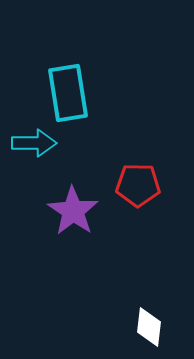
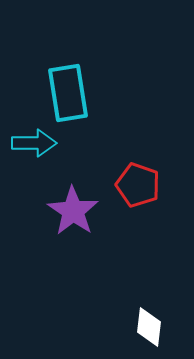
red pentagon: rotated 18 degrees clockwise
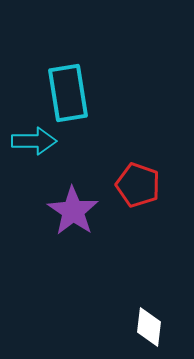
cyan arrow: moved 2 px up
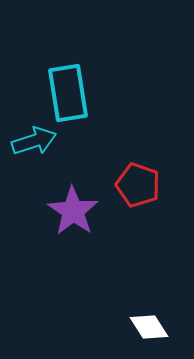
cyan arrow: rotated 18 degrees counterclockwise
white diamond: rotated 39 degrees counterclockwise
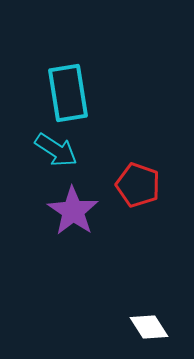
cyan arrow: moved 22 px right, 9 px down; rotated 51 degrees clockwise
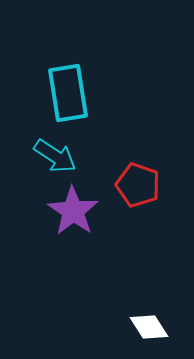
cyan arrow: moved 1 px left, 6 px down
